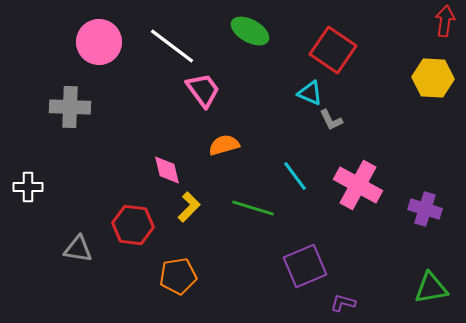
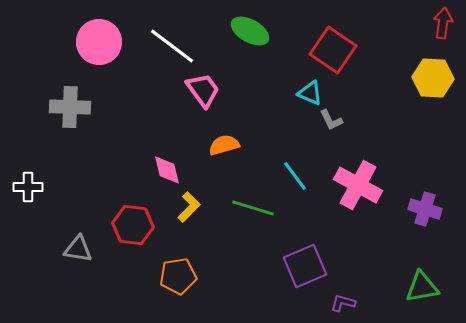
red arrow: moved 2 px left, 2 px down
green triangle: moved 9 px left, 1 px up
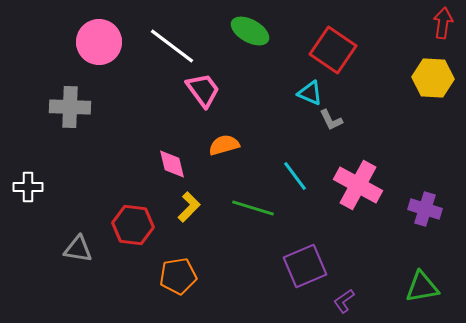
pink diamond: moved 5 px right, 6 px up
purple L-shape: moved 1 px right, 2 px up; rotated 50 degrees counterclockwise
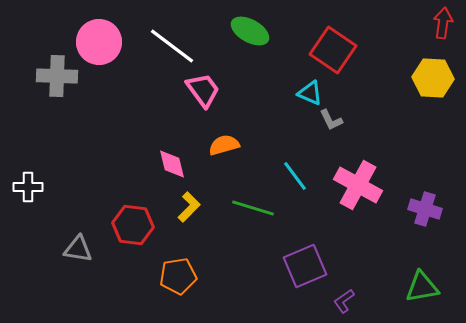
gray cross: moved 13 px left, 31 px up
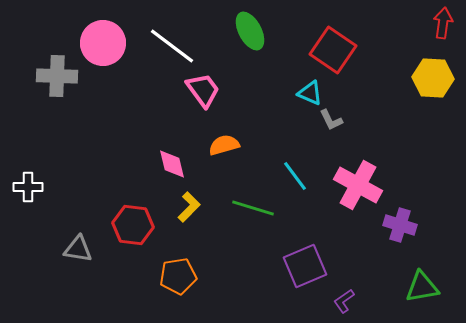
green ellipse: rotated 33 degrees clockwise
pink circle: moved 4 px right, 1 px down
purple cross: moved 25 px left, 16 px down
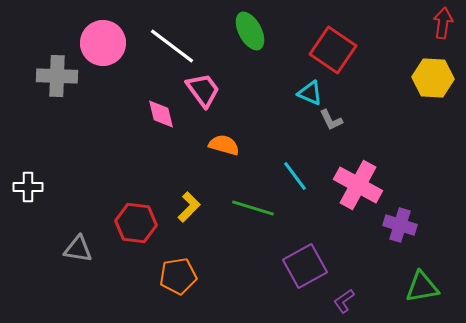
orange semicircle: rotated 32 degrees clockwise
pink diamond: moved 11 px left, 50 px up
red hexagon: moved 3 px right, 2 px up
purple square: rotated 6 degrees counterclockwise
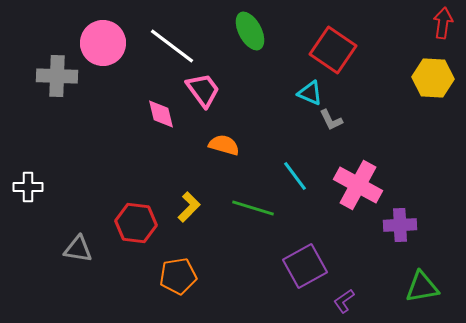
purple cross: rotated 20 degrees counterclockwise
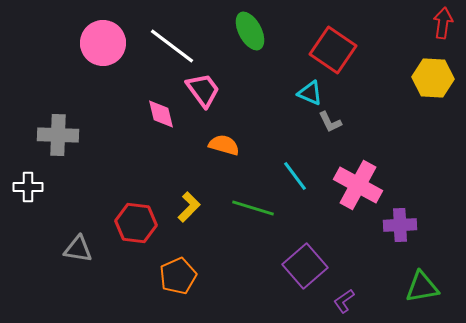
gray cross: moved 1 px right, 59 px down
gray L-shape: moved 1 px left, 2 px down
purple square: rotated 12 degrees counterclockwise
orange pentagon: rotated 15 degrees counterclockwise
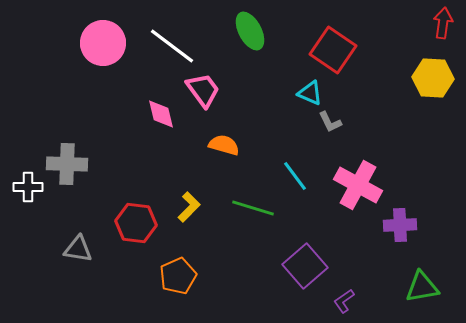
gray cross: moved 9 px right, 29 px down
